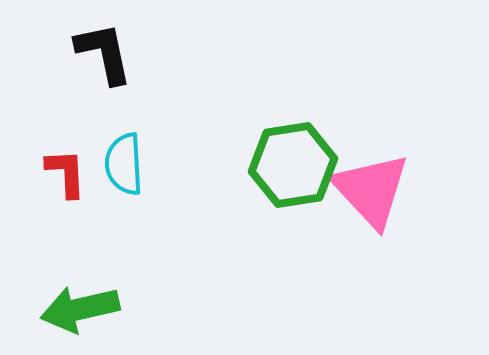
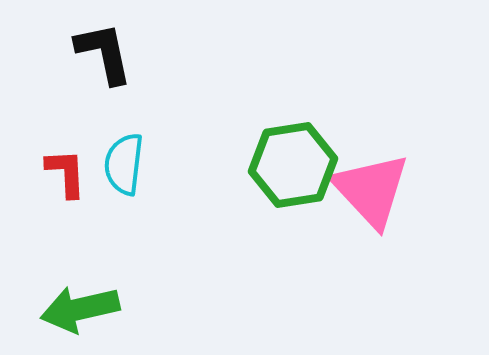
cyan semicircle: rotated 10 degrees clockwise
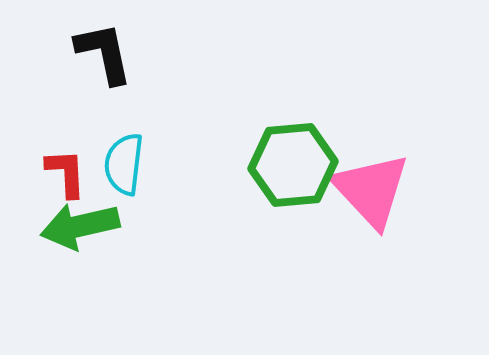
green hexagon: rotated 4 degrees clockwise
green arrow: moved 83 px up
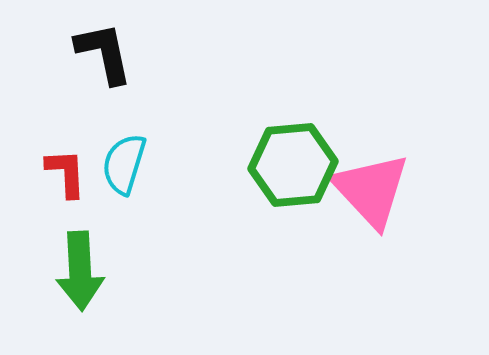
cyan semicircle: rotated 10 degrees clockwise
green arrow: moved 45 px down; rotated 80 degrees counterclockwise
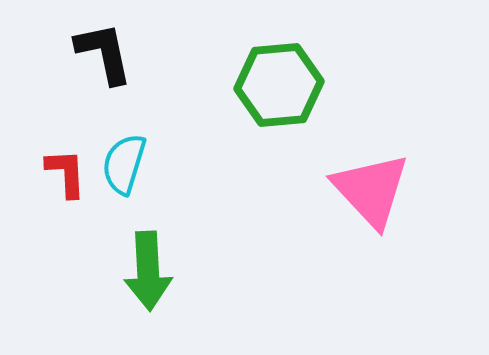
green hexagon: moved 14 px left, 80 px up
green arrow: moved 68 px right
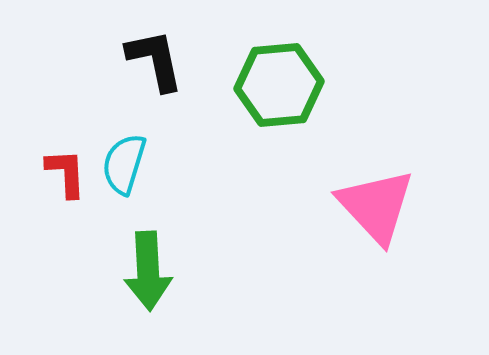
black L-shape: moved 51 px right, 7 px down
pink triangle: moved 5 px right, 16 px down
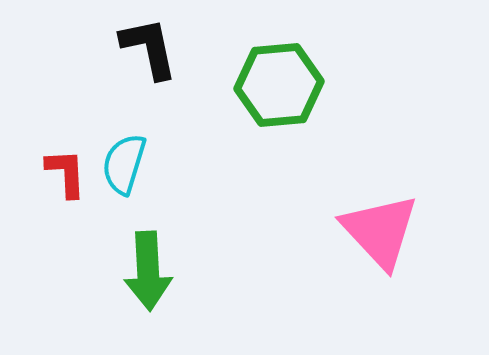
black L-shape: moved 6 px left, 12 px up
pink triangle: moved 4 px right, 25 px down
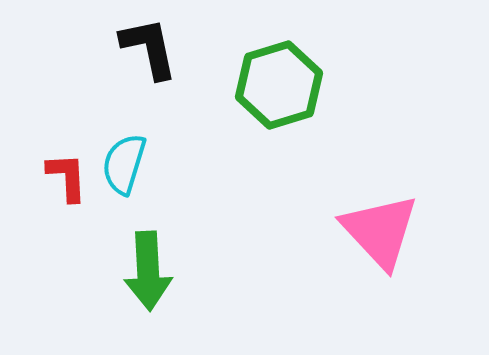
green hexagon: rotated 12 degrees counterclockwise
red L-shape: moved 1 px right, 4 px down
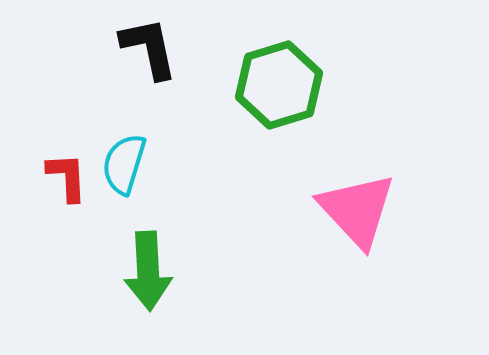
pink triangle: moved 23 px left, 21 px up
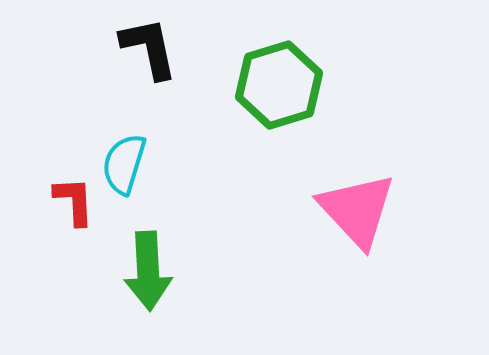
red L-shape: moved 7 px right, 24 px down
